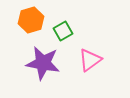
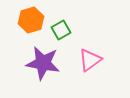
green square: moved 2 px left, 1 px up
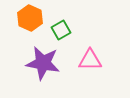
orange hexagon: moved 1 px left, 2 px up; rotated 20 degrees counterclockwise
pink triangle: rotated 35 degrees clockwise
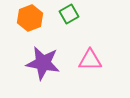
orange hexagon: rotated 15 degrees clockwise
green square: moved 8 px right, 16 px up
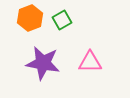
green square: moved 7 px left, 6 px down
pink triangle: moved 2 px down
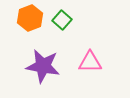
green square: rotated 18 degrees counterclockwise
purple star: moved 3 px down
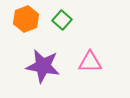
orange hexagon: moved 4 px left, 1 px down
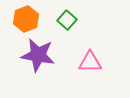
green square: moved 5 px right
purple star: moved 5 px left, 11 px up
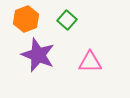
purple star: rotated 12 degrees clockwise
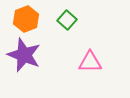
purple star: moved 14 px left
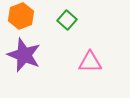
orange hexagon: moved 5 px left, 3 px up
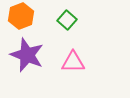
purple star: moved 3 px right
pink triangle: moved 17 px left
